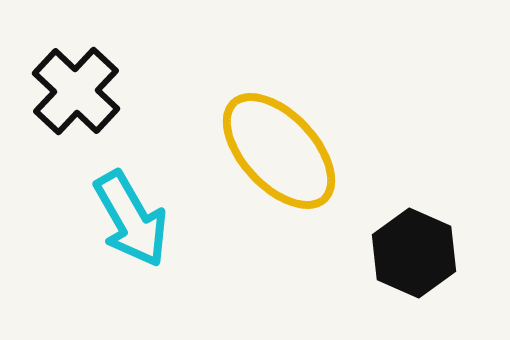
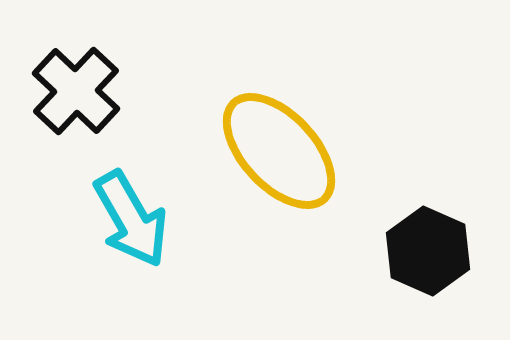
black hexagon: moved 14 px right, 2 px up
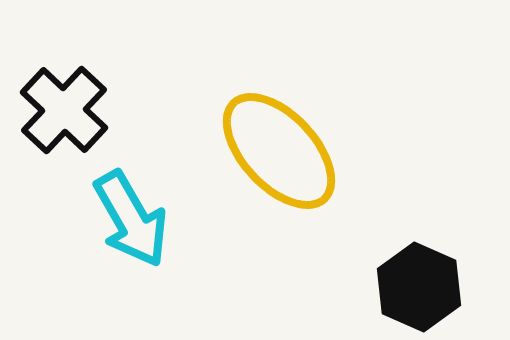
black cross: moved 12 px left, 19 px down
black hexagon: moved 9 px left, 36 px down
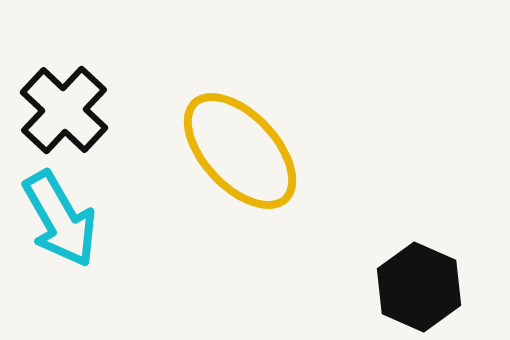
yellow ellipse: moved 39 px left
cyan arrow: moved 71 px left
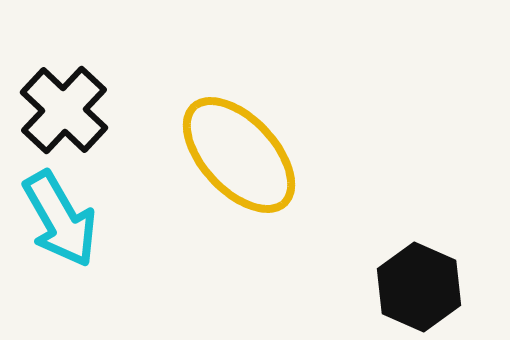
yellow ellipse: moved 1 px left, 4 px down
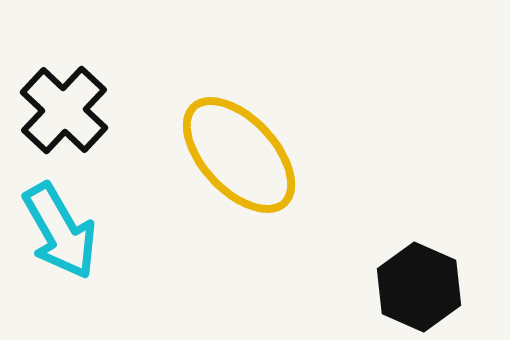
cyan arrow: moved 12 px down
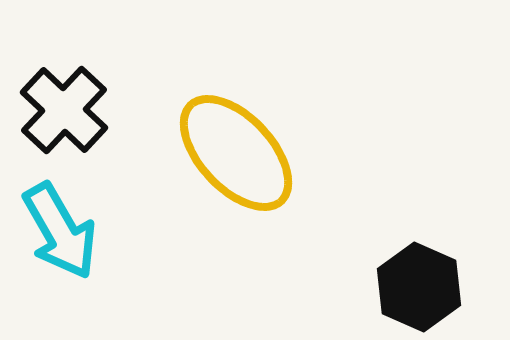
yellow ellipse: moved 3 px left, 2 px up
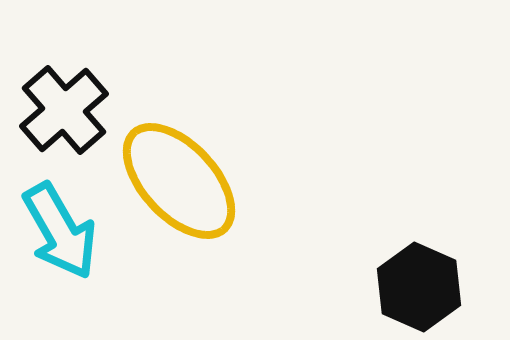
black cross: rotated 6 degrees clockwise
yellow ellipse: moved 57 px left, 28 px down
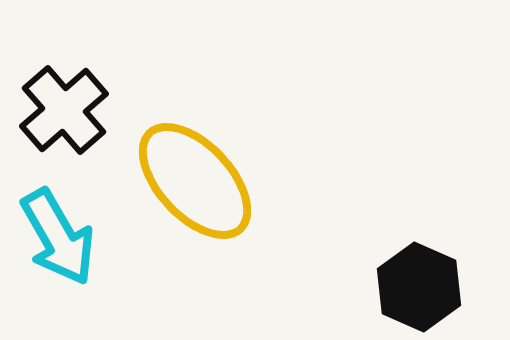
yellow ellipse: moved 16 px right
cyan arrow: moved 2 px left, 6 px down
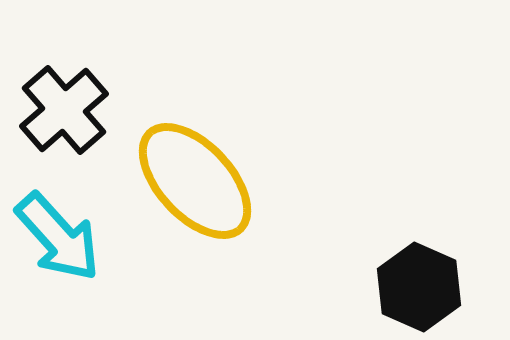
cyan arrow: rotated 12 degrees counterclockwise
